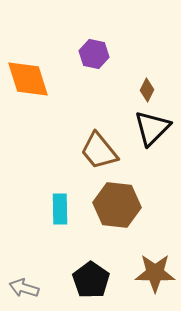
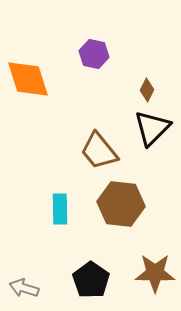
brown hexagon: moved 4 px right, 1 px up
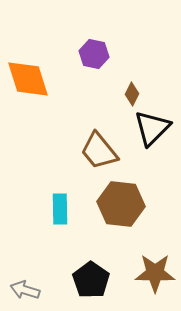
brown diamond: moved 15 px left, 4 px down
gray arrow: moved 1 px right, 2 px down
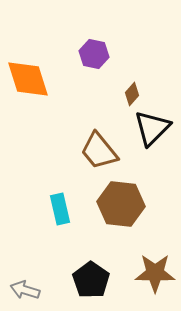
brown diamond: rotated 15 degrees clockwise
cyan rectangle: rotated 12 degrees counterclockwise
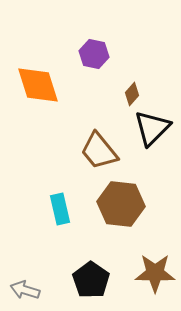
orange diamond: moved 10 px right, 6 px down
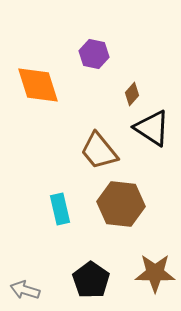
black triangle: rotated 42 degrees counterclockwise
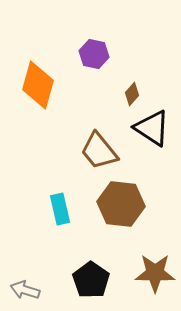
orange diamond: rotated 33 degrees clockwise
